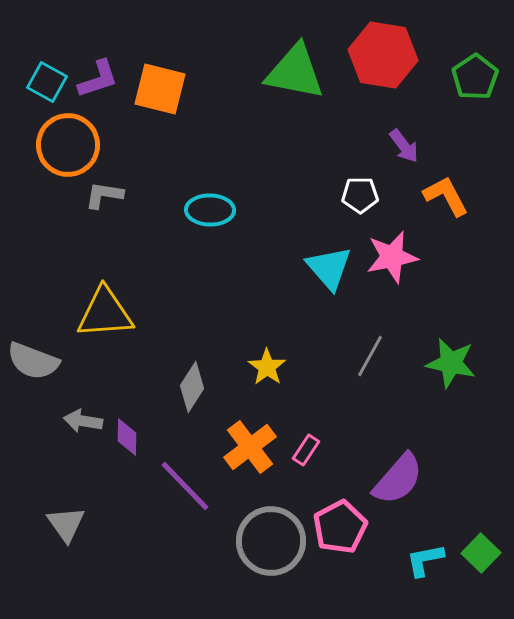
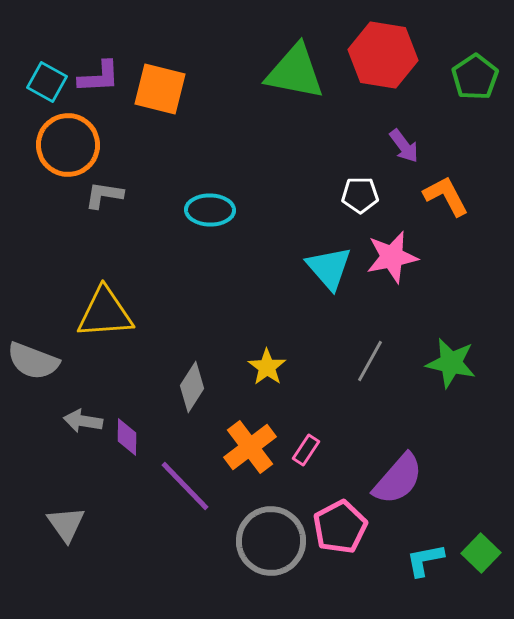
purple L-shape: moved 1 px right, 2 px up; rotated 15 degrees clockwise
gray line: moved 5 px down
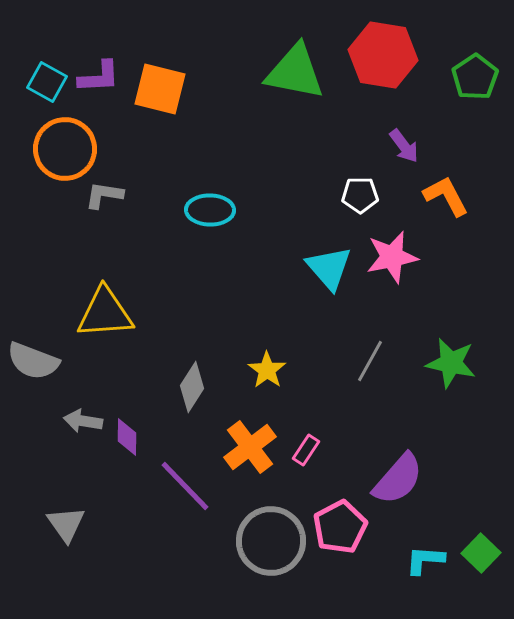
orange circle: moved 3 px left, 4 px down
yellow star: moved 3 px down
cyan L-shape: rotated 15 degrees clockwise
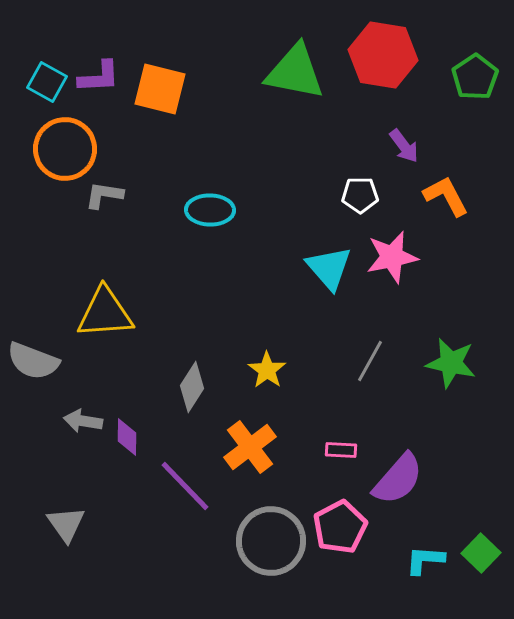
pink rectangle: moved 35 px right; rotated 60 degrees clockwise
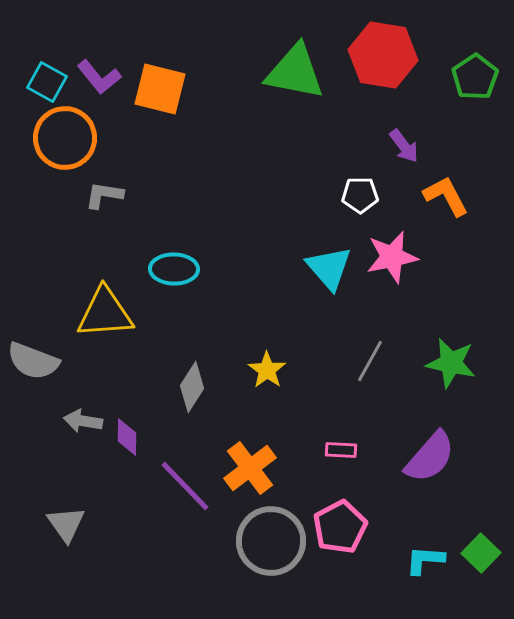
purple L-shape: rotated 54 degrees clockwise
orange circle: moved 11 px up
cyan ellipse: moved 36 px left, 59 px down
orange cross: moved 21 px down
purple semicircle: moved 32 px right, 22 px up
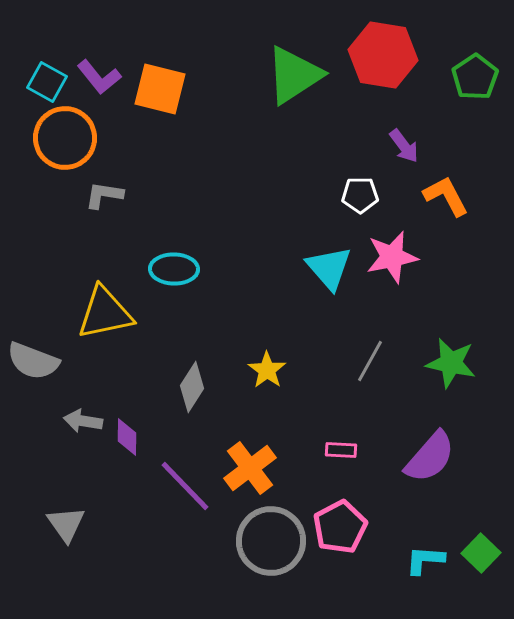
green triangle: moved 1 px left, 3 px down; rotated 44 degrees counterclockwise
yellow triangle: rotated 8 degrees counterclockwise
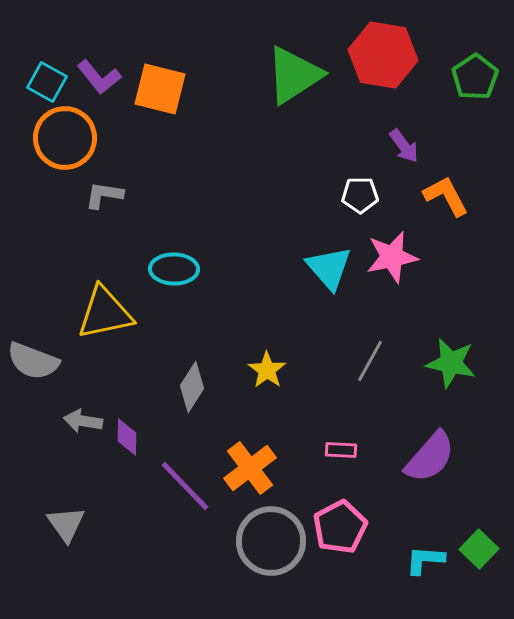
green square: moved 2 px left, 4 px up
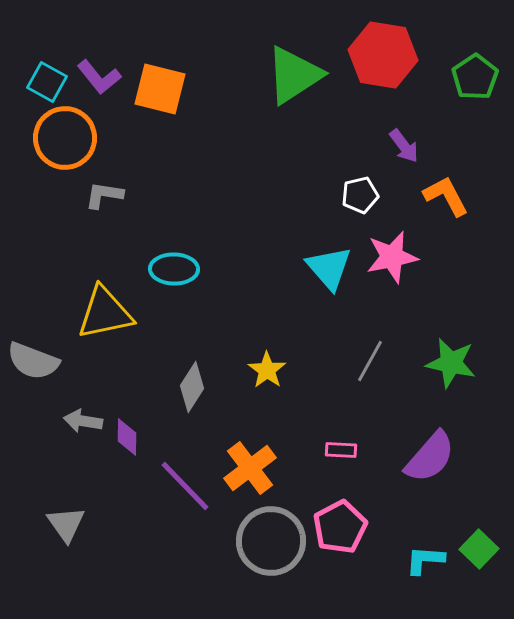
white pentagon: rotated 12 degrees counterclockwise
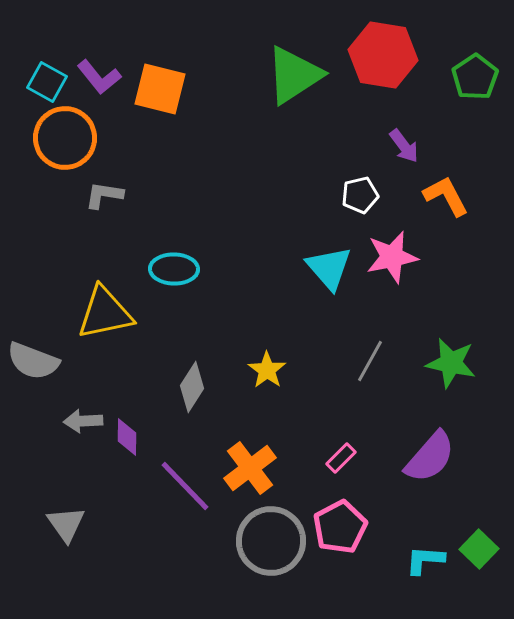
gray arrow: rotated 12 degrees counterclockwise
pink rectangle: moved 8 px down; rotated 48 degrees counterclockwise
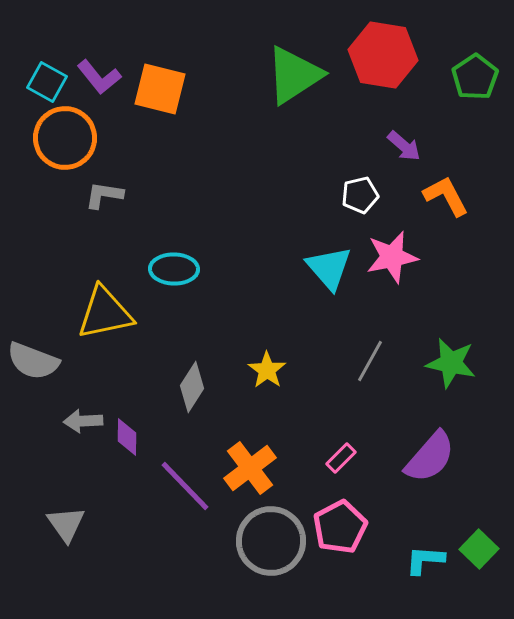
purple arrow: rotated 12 degrees counterclockwise
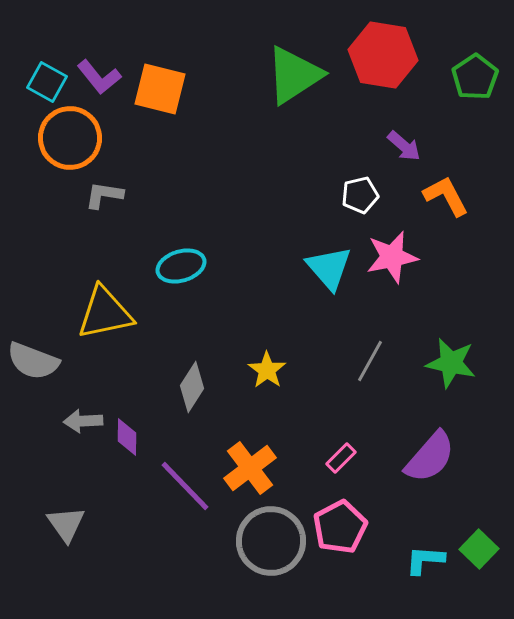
orange circle: moved 5 px right
cyan ellipse: moved 7 px right, 3 px up; rotated 18 degrees counterclockwise
